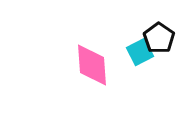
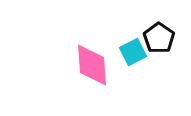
cyan square: moved 7 px left
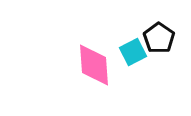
pink diamond: moved 2 px right
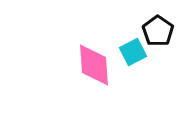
black pentagon: moved 1 px left, 7 px up
